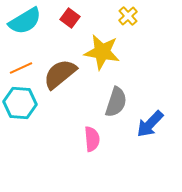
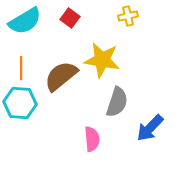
yellow cross: rotated 30 degrees clockwise
yellow star: moved 8 px down
orange line: rotated 65 degrees counterclockwise
brown semicircle: moved 1 px right, 2 px down
gray semicircle: moved 1 px right
blue arrow: moved 4 px down
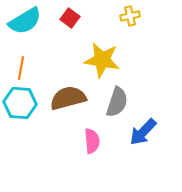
yellow cross: moved 2 px right
orange line: rotated 10 degrees clockwise
brown semicircle: moved 7 px right, 22 px down; rotated 24 degrees clockwise
blue arrow: moved 7 px left, 4 px down
pink semicircle: moved 2 px down
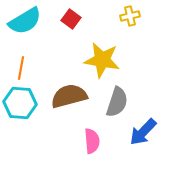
red square: moved 1 px right, 1 px down
brown semicircle: moved 1 px right, 2 px up
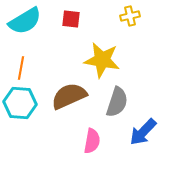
red square: rotated 30 degrees counterclockwise
brown semicircle: rotated 9 degrees counterclockwise
pink semicircle: rotated 15 degrees clockwise
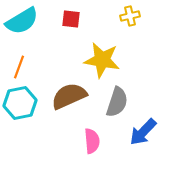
cyan semicircle: moved 3 px left
orange line: moved 2 px left, 1 px up; rotated 10 degrees clockwise
cyan hexagon: rotated 16 degrees counterclockwise
pink semicircle: rotated 15 degrees counterclockwise
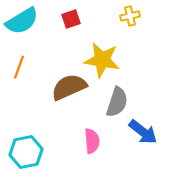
red square: rotated 24 degrees counterclockwise
brown semicircle: moved 9 px up
cyan hexagon: moved 6 px right, 49 px down
blue arrow: rotated 96 degrees counterclockwise
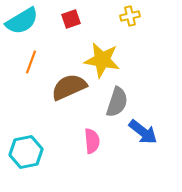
orange line: moved 12 px right, 5 px up
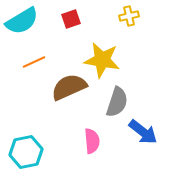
yellow cross: moved 1 px left
orange line: moved 3 px right; rotated 45 degrees clockwise
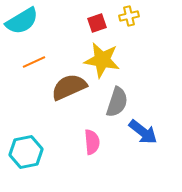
red square: moved 26 px right, 4 px down
pink semicircle: moved 1 px down
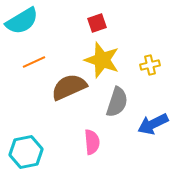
yellow cross: moved 21 px right, 49 px down
yellow star: rotated 9 degrees clockwise
blue arrow: moved 10 px right, 8 px up; rotated 116 degrees clockwise
